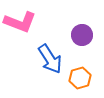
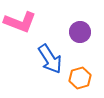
purple circle: moved 2 px left, 3 px up
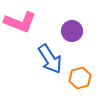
purple circle: moved 8 px left, 1 px up
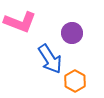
purple circle: moved 2 px down
orange hexagon: moved 5 px left, 3 px down; rotated 15 degrees counterclockwise
